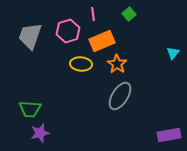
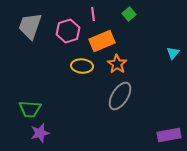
gray trapezoid: moved 10 px up
yellow ellipse: moved 1 px right, 2 px down
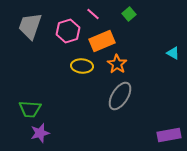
pink line: rotated 40 degrees counterclockwise
cyan triangle: rotated 40 degrees counterclockwise
